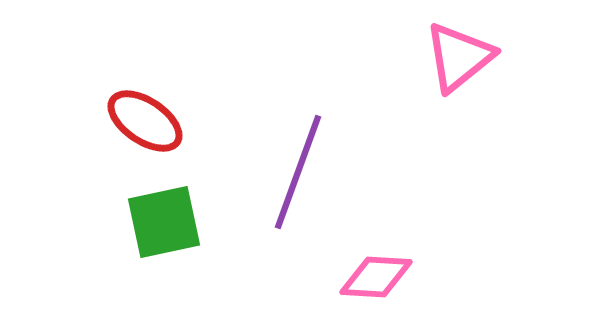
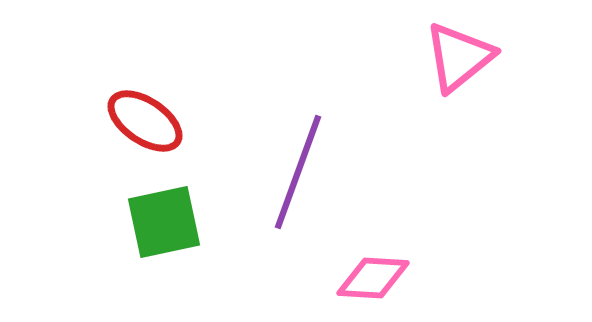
pink diamond: moved 3 px left, 1 px down
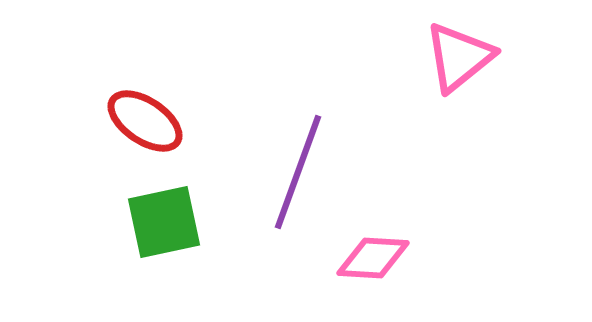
pink diamond: moved 20 px up
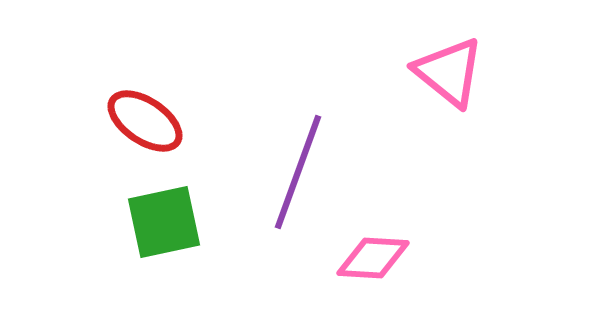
pink triangle: moved 10 px left, 15 px down; rotated 42 degrees counterclockwise
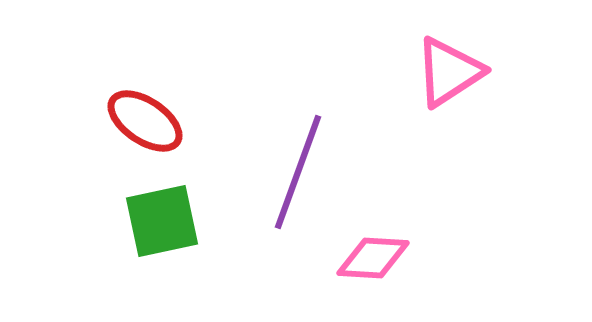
pink triangle: rotated 48 degrees clockwise
green square: moved 2 px left, 1 px up
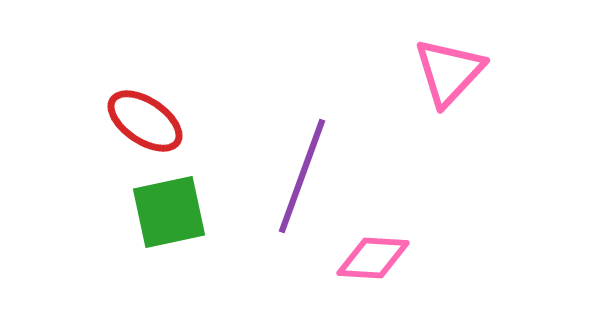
pink triangle: rotated 14 degrees counterclockwise
purple line: moved 4 px right, 4 px down
green square: moved 7 px right, 9 px up
